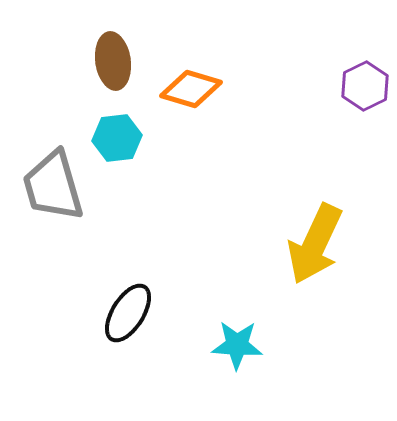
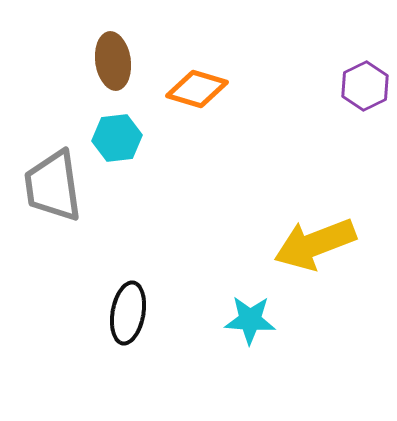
orange diamond: moved 6 px right
gray trapezoid: rotated 8 degrees clockwise
yellow arrow: rotated 44 degrees clockwise
black ellipse: rotated 22 degrees counterclockwise
cyan star: moved 13 px right, 25 px up
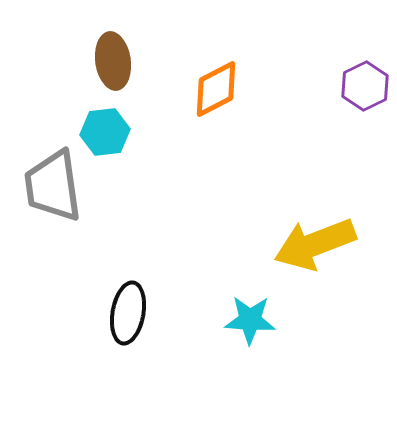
orange diamond: moved 19 px right; rotated 44 degrees counterclockwise
cyan hexagon: moved 12 px left, 6 px up
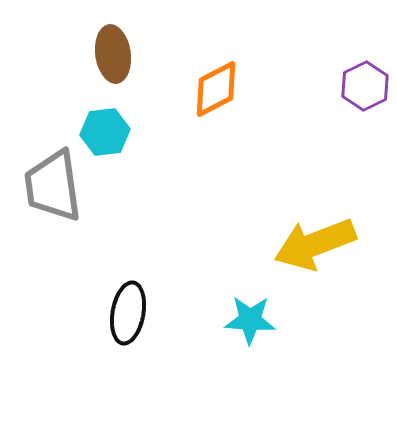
brown ellipse: moved 7 px up
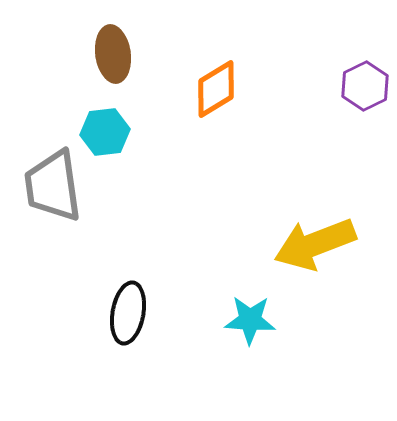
orange diamond: rotated 4 degrees counterclockwise
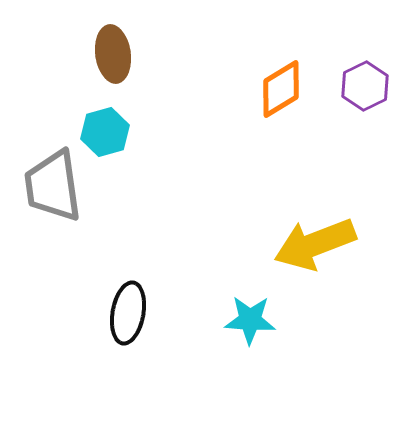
orange diamond: moved 65 px right
cyan hexagon: rotated 9 degrees counterclockwise
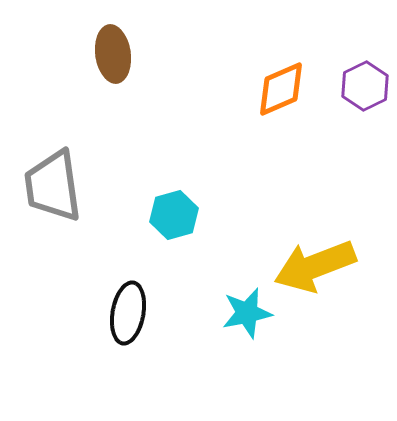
orange diamond: rotated 8 degrees clockwise
cyan hexagon: moved 69 px right, 83 px down
yellow arrow: moved 22 px down
cyan star: moved 3 px left, 7 px up; rotated 15 degrees counterclockwise
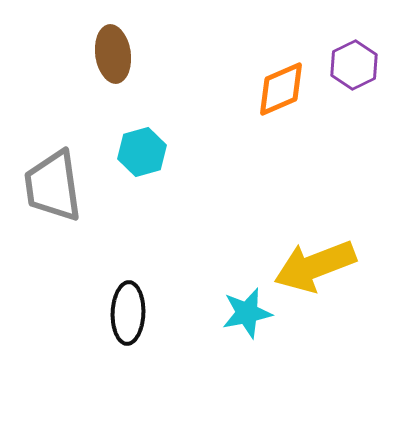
purple hexagon: moved 11 px left, 21 px up
cyan hexagon: moved 32 px left, 63 px up
black ellipse: rotated 8 degrees counterclockwise
